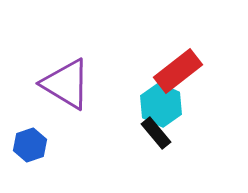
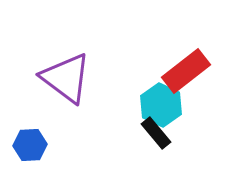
red rectangle: moved 8 px right
purple triangle: moved 6 px up; rotated 6 degrees clockwise
blue hexagon: rotated 16 degrees clockwise
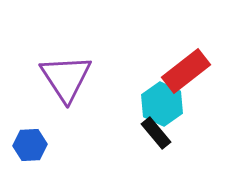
purple triangle: rotated 20 degrees clockwise
cyan hexagon: moved 1 px right, 1 px up
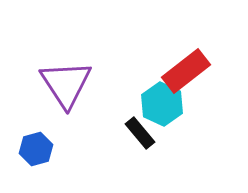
purple triangle: moved 6 px down
black rectangle: moved 16 px left
blue hexagon: moved 6 px right, 4 px down; rotated 12 degrees counterclockwise
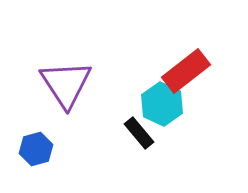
black rectangle: moved 1 px left
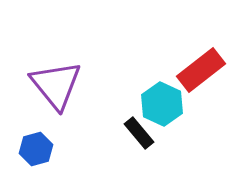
red rectangle: moved 15 px right, 1 px up
purple triangle: moved 10 px left, 1 px down; rotated 6 degrees counterclockwise
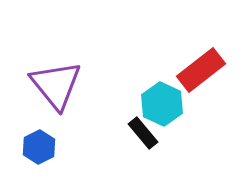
black rectangle: moved 4 px right
blue hexagon: moved 3 px right, 2 px up; rotated 12 degrees counterclockwise
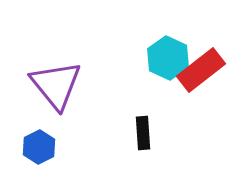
cyan hexagon: moved 6 px right, 46 px up
black rectangle: rotated 36 degrees clockwise
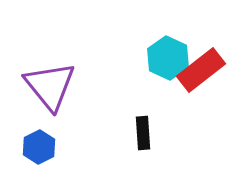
purple triangle: moved 6 px left, 1 px down
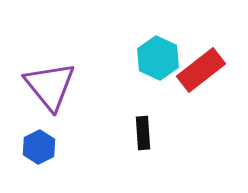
cyan hexagon: moved 10 px left
